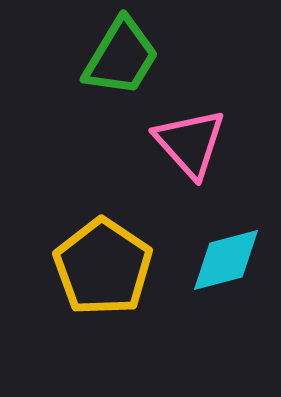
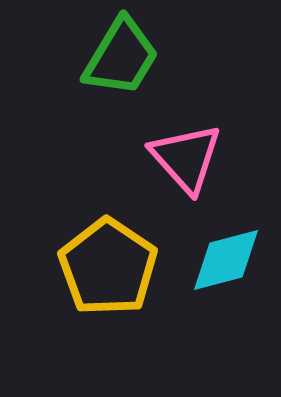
pink triangle: moved 4 px left, 15 px down
yellow pentagon: moved 5 px right
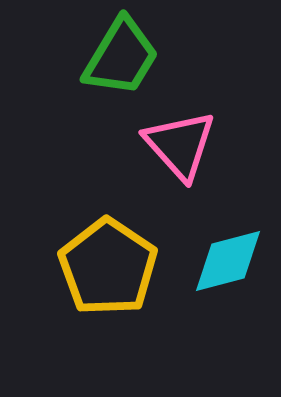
pink triangle: moved 6 px left, 13 px up
cyan diamond: moved 2 px right, 1 px down
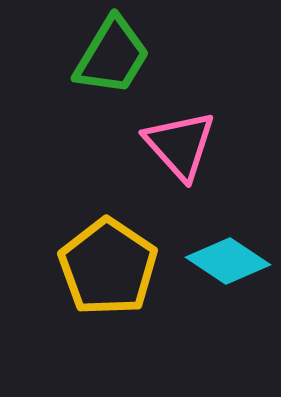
green trapezoid: moved 9 px left, 1 px up
cyan diamond: rotated 48 degrees clockwise
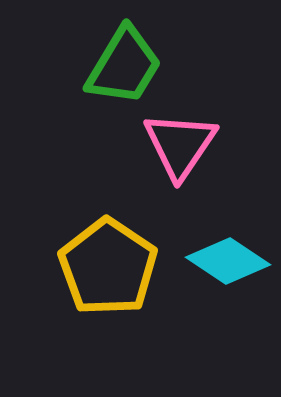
green trapezoid: moved 12 px right, 10 px down
pink triangle: rotated 16 degrees clockwise
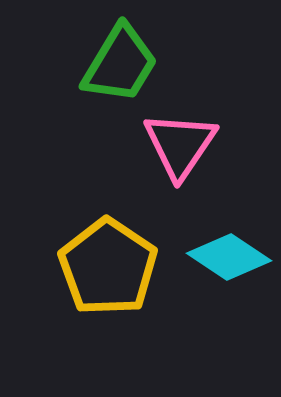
green trapezoid: moved 4 px left, 2 px up
cyan diamond: moved 1 px right, 4 px up
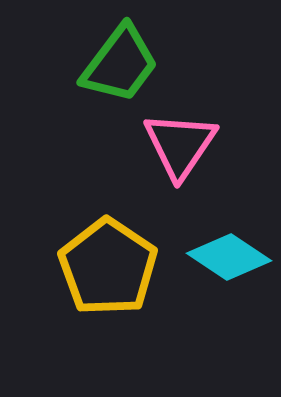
green trapezoid: rotated 6 degrees clockwise
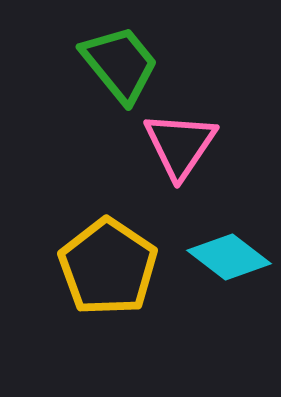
green trapezoid: rotated 76 degrees counterclockwise
cyan diamond: rotated 4 degrees clockwise
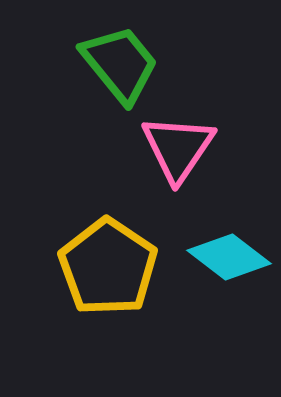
pink triangle: moved 2 px left, 3 px down
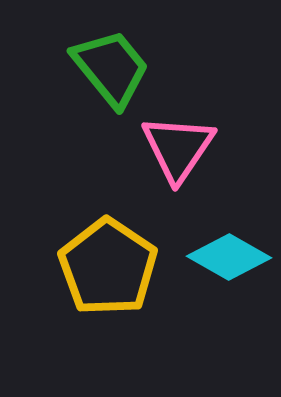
green trapezoid: moved 9 px left, 4 px down
cyan diamond: rotated 8 degrees counterclockwise
